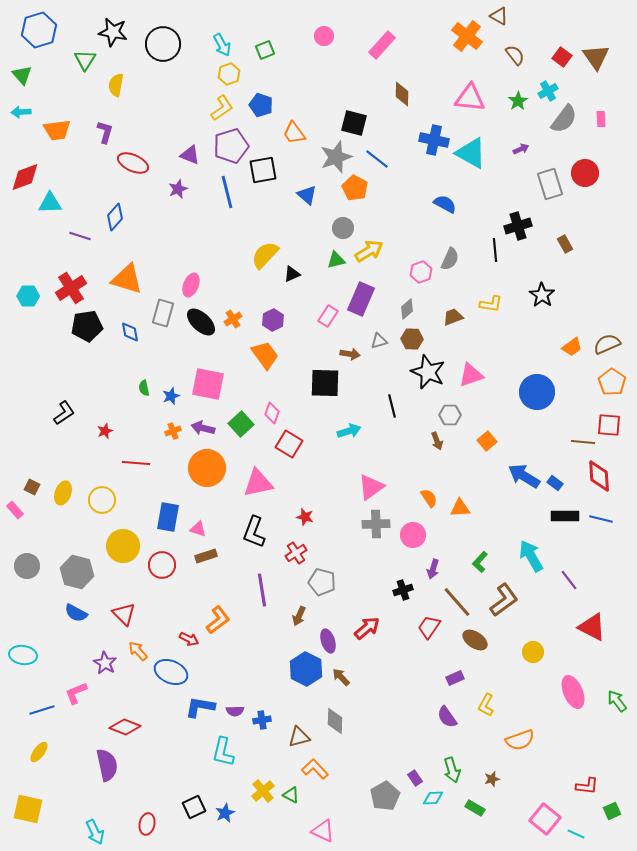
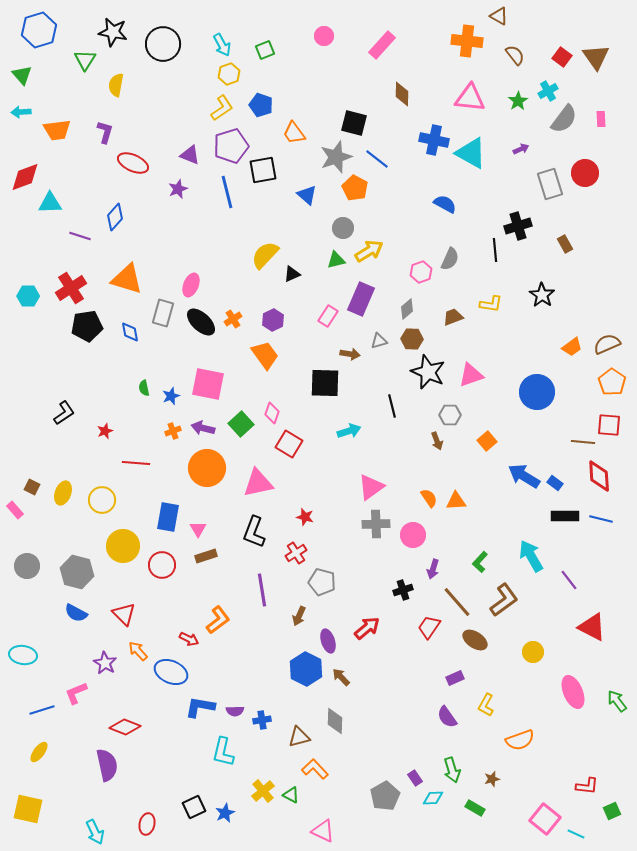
orange cross at (467, 36): moved 5 px down; rotated 32 degrees counterclockwise
orange triangle at (460, 508): moved 4 px left, 7 px up
pink triangle at (198, 529): rotated 42 degrees clockwise
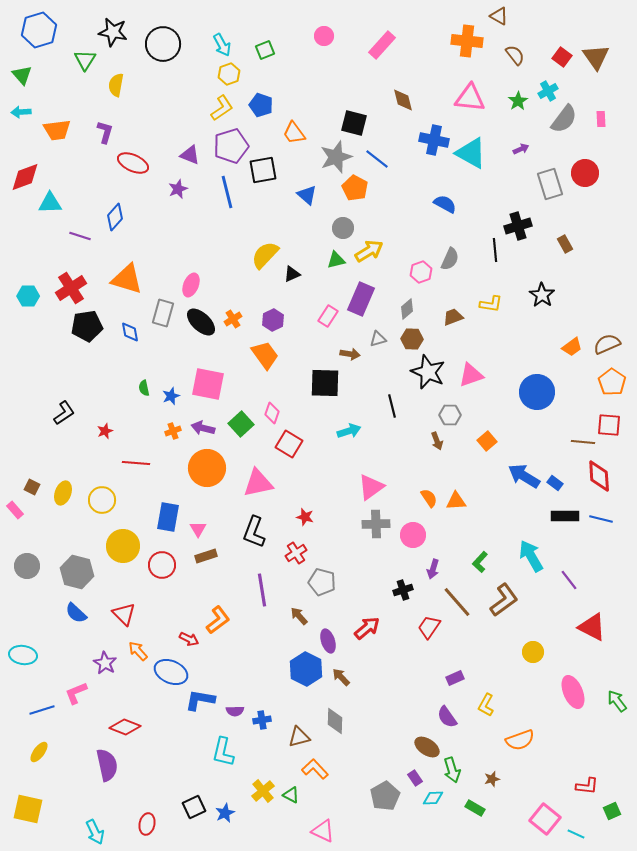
brown diamond at (402, 94): moved 1 px right, 6 px down; rotated 15 degrees counterclockwise
gray triangle at (379, 341): moved 1 px left, 2 px up
blue semicircle at (76, 613): rotated 15 degrees clockwise
brown arrow at (299, 616): rotated 114 degrees clockwise
brown ellipse at (475, 640): moved 48 px left, 107 px down
blue L-shape at (200, 707): moved 7 px up
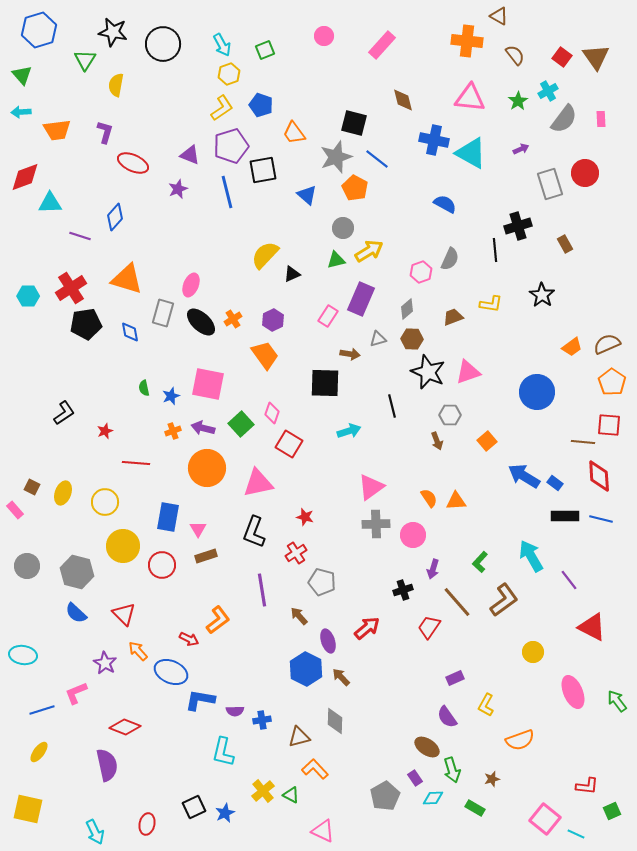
black pentagon at (87, 326): moved 1 px left, 2 px up
pink triangle at (471, 375): moved 3 px left, 3 px up
yellow circle at (102, 500): moved 3 px right, 2 px down
